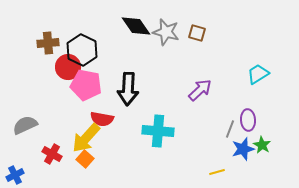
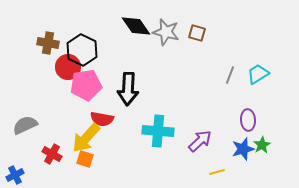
brown cross: rotated 15 degrees clockwise
pink pentagon: rotated 20 degrees counterclockwise
purple arrow: moved 51 px down
gray line: moved 54 px up
green star: rotated 12 degrees clockwise
orange square: rotated 24 degrees counterclockwise
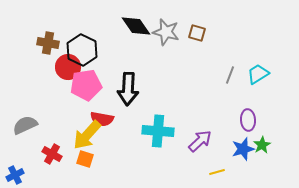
yellow arrow: moved 1 px right, 3 px up
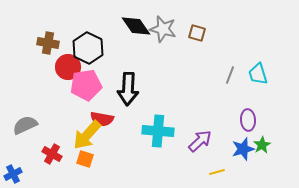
gray star: moved 3 px left, 3 px up
black hexagon: moved 6 px right, 2 px up
cyan trapezoid: rotated 75 degrees counterclockwise
blue cross: moved 2 px left, 1 px up
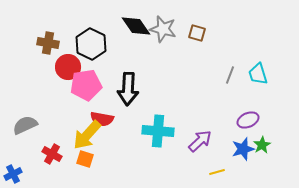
black hexagon: moved 3 px right, 4 px up
purple ellipse: rotated 70 degrees clockwise
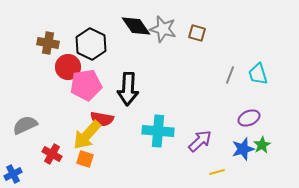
purple ellipse: moved 1 px right, 2 px up
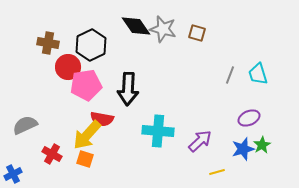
black hexagon: moved 1 px down; rotated 8 degrees clockwise
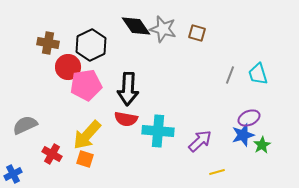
red semicircle: moved 24 px right
blue star: moved 14 px up
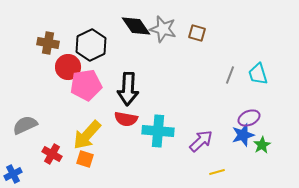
purple arrow: moved 1 px right
